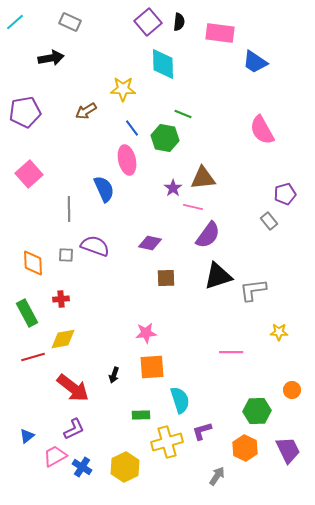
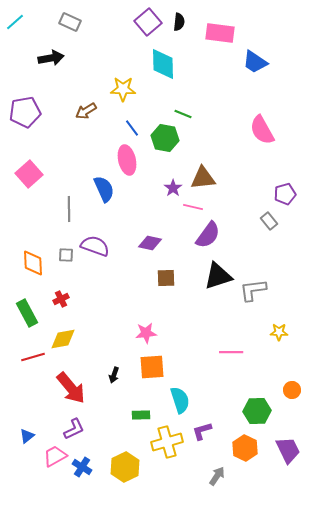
red cross at (61, 299): rotated 21 degrees counterclockwise
red arrow at (73, 388): moved 2 px left; rotated 12 degrees clockwise
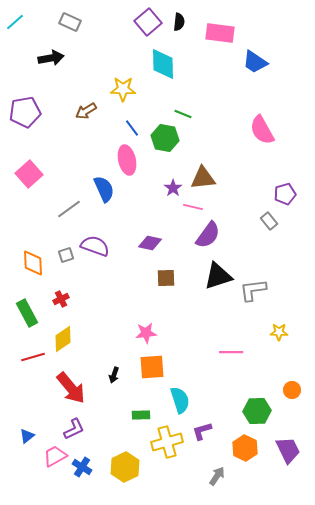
gray line at (69, 209): rotated 55 degrees clockwise
gray square at (66, 255): rotated 21 degrees counterclockwise
yellow diamond at (63, 339): rotated 24 degrees counterclockwise
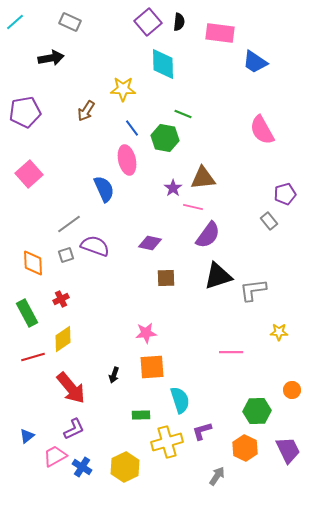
brown arrow at (86, 111): rotated 25 degrees counterclockwise
gray line at (69, 209): moved 15 px down
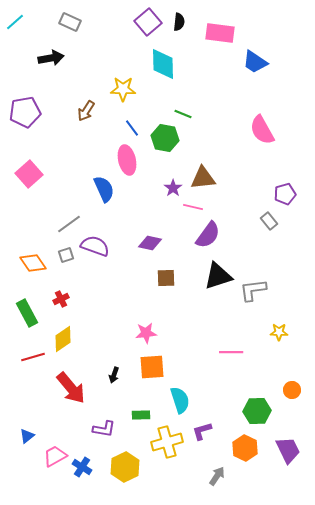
orange diamond at (33, 263): rotated 32 degrees counterclockwise
purple L-shape at (74, 429): moved 30 px right; rotated 35 degrees clockwise
